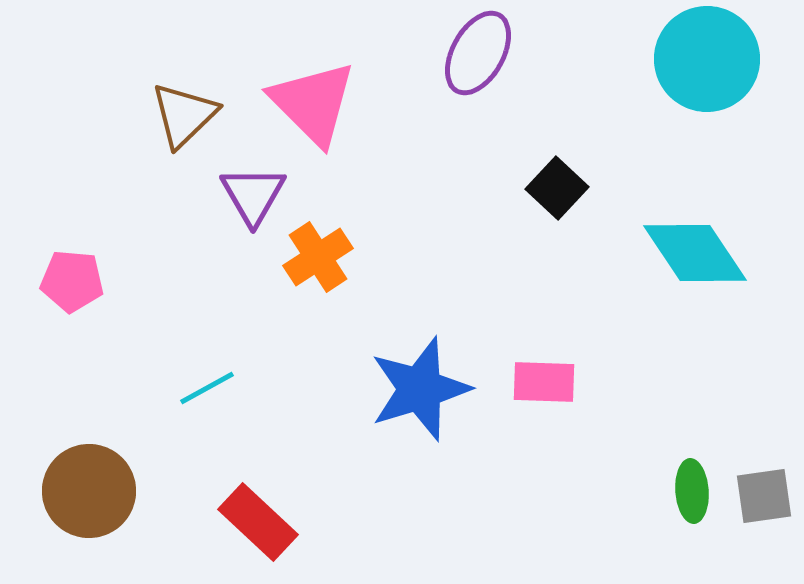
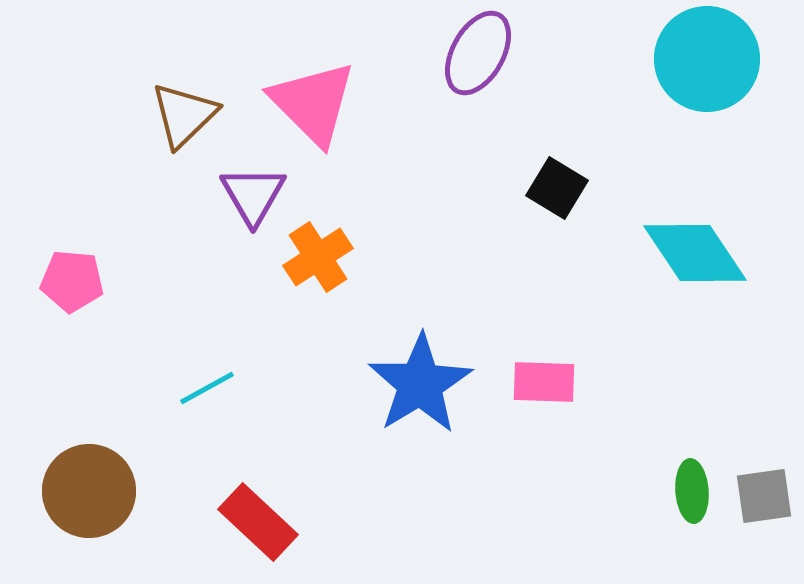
black square: rotated 12 degrees counterclockwise
blue star: moved 5 px up; rotated 14 degrees counterclockwise
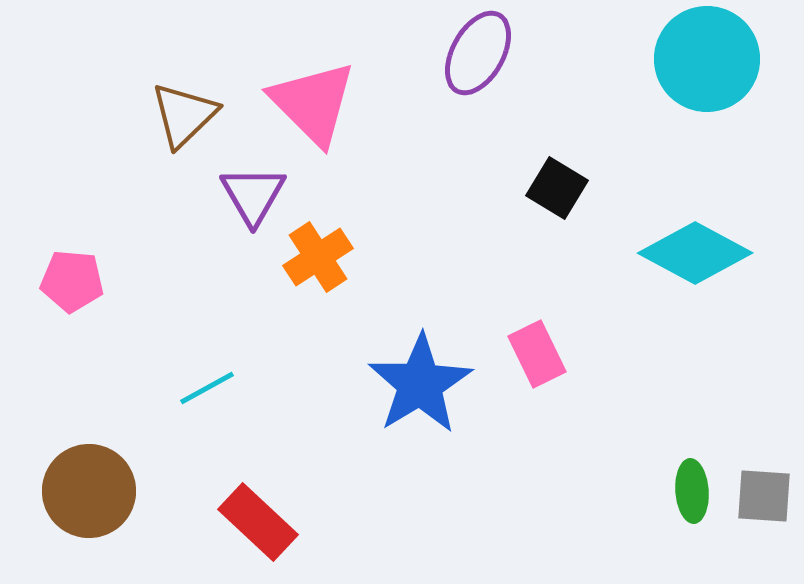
cyan diamond: rotated 28 degrees counterclockwise
pink rectangle: moved 7 px left, 28 px up; rotated 62 degrees clockwise
gray square: rotated 12 degrees clockwise
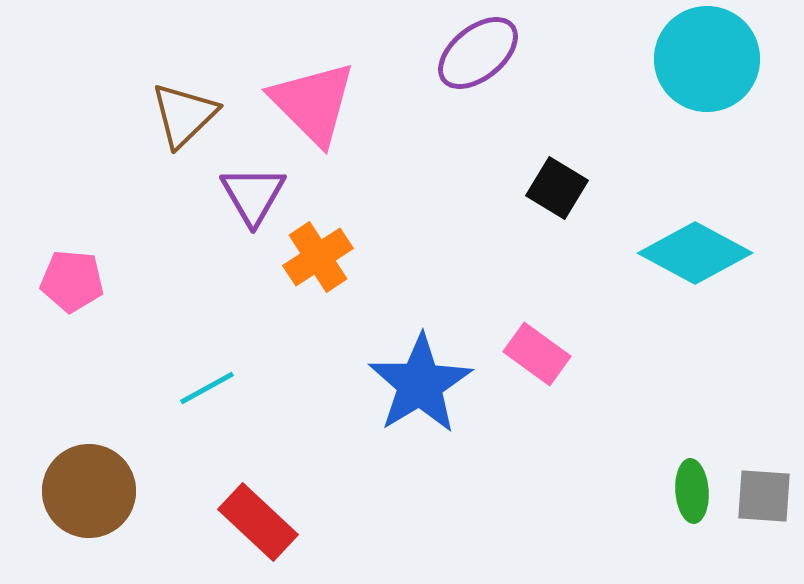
purple ellipse: rotated 22 degrees clockwise
pink rectangle: rotated 28 degrees counterclockwise
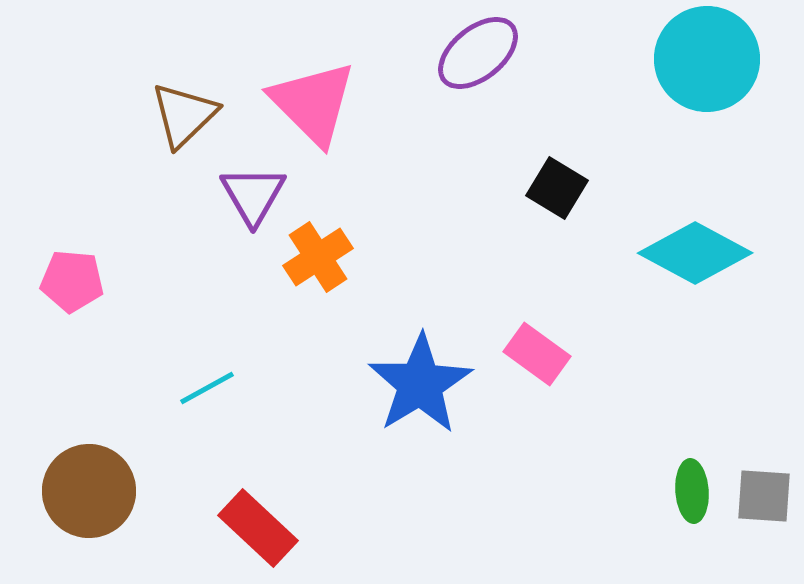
red rectangle: moved 6 px down
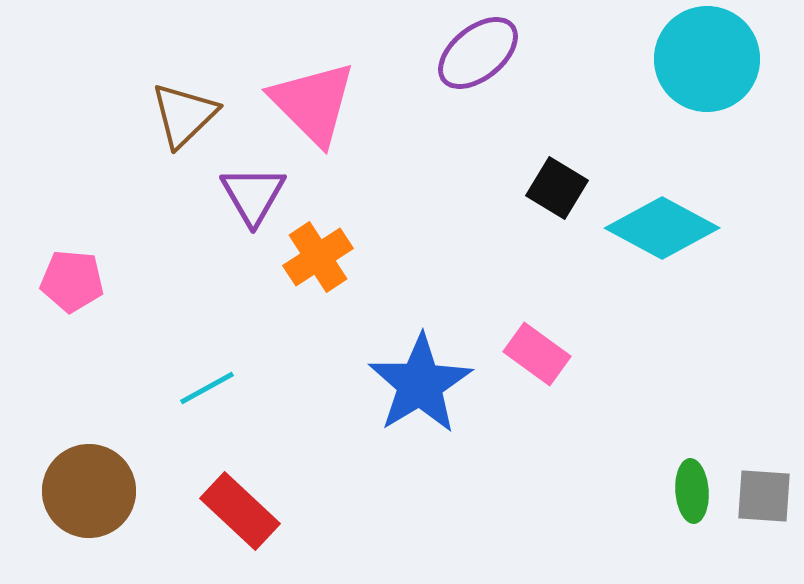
cyan diamond: moved 33 px left, 25 px up
red rectangle: moved 18 px left, 17 px up
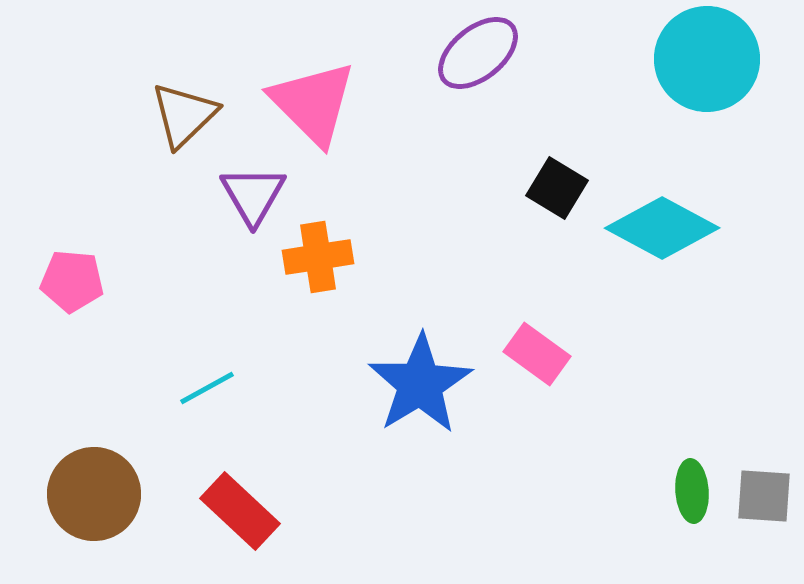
orange cross: rotated 24 degrees clockwise
brown circle: moved 5 px right, 3 px down
